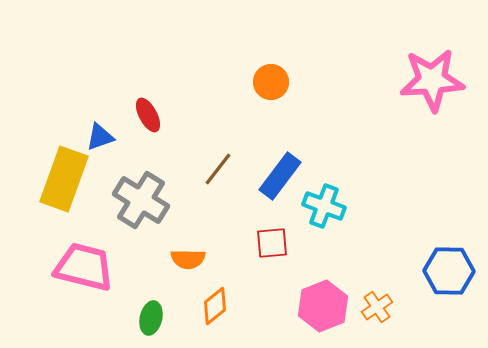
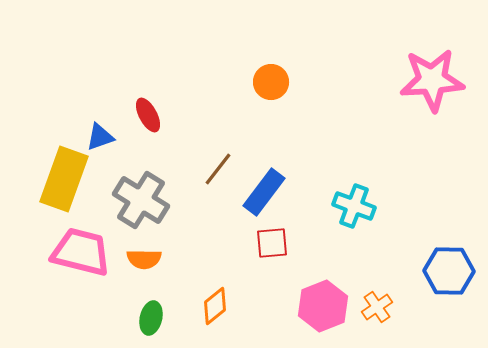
blue rectangle: moved 16 px left, 16 px down
cyan cross: moved 30 px right
orange semicircle: moved 44 px left
pink trapezoid: moved 3 px left, 15 px up
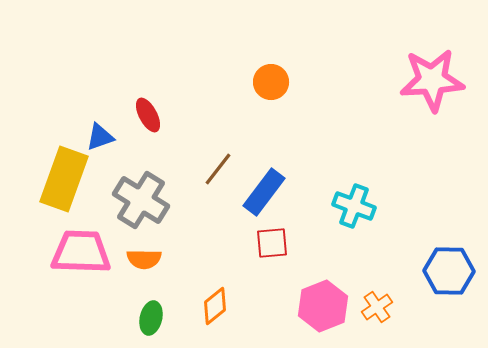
pink trapezoid: rotated 12 degrees counterclockwise
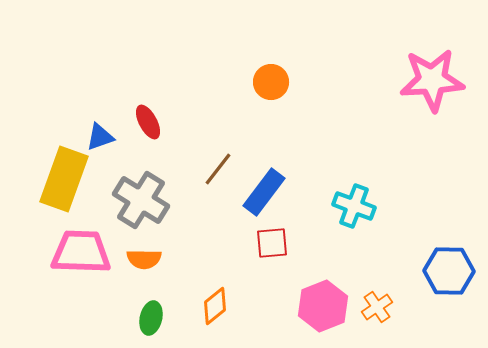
red ellipse: moved 7 px down
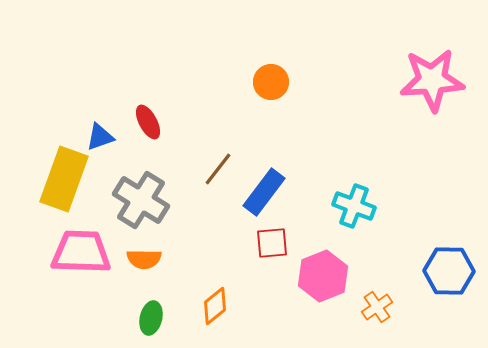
pink hexagon: moved 30 px up
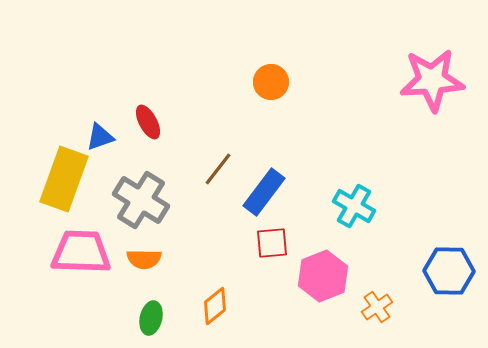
cyan cross: rotated 9 degrees clockwise
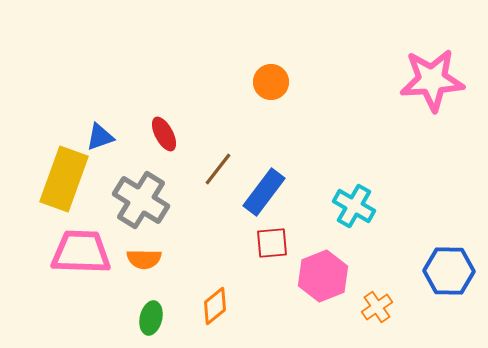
red ellipse: moved 16 px right, 12 px down
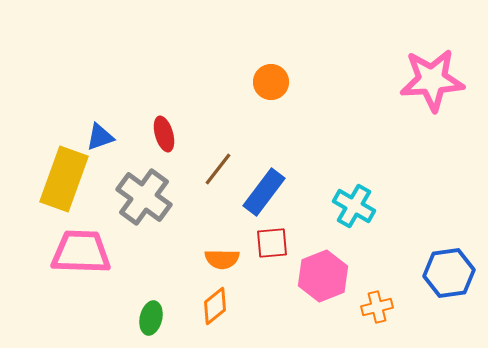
red ellipse: rotated 12 degrees clockwise
gray cross: moved 3 px right, 3 px up; rotated 4 degrees clockwise
orange semicircle: moved 78 px right
blue hexagon: moved 2 px down; rotated 9 degrees counterclockwise
orange cross: rotated 20 degrees clockwise
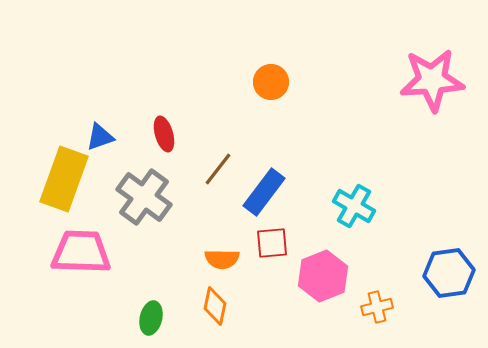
orange diamond: rotated 39 degrees counterclockwise
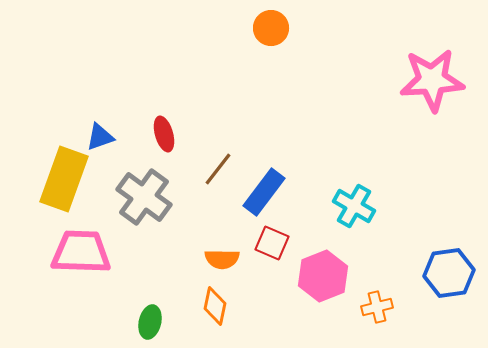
orange circle: moved 54 px up
red square: rotated 28 degrees clockwise
green ellipse: moved 1 px left, 4 px down
